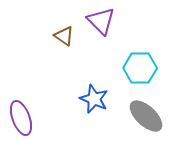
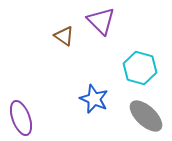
cyan hexagon: rotated 16 degrees clockwise
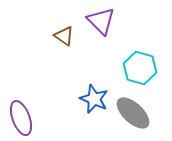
gray ellipse: moved 13 px left, 3 px up
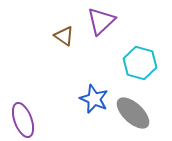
purple triangle: rotated 32 degrees clockwise
cyan hexagon: moved 5 px up
purple ellipse: moved 2 px right, 2 px down
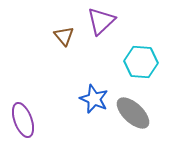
brown triangle: rotated 15 degrees clockwise
cyan hexagon: moved 1 px right, 1 px up; rotated 12 degrees counterclockwise
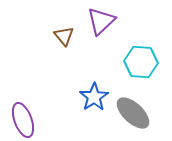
blue star: moved 2 px up; rotated 16 degrees clockwise
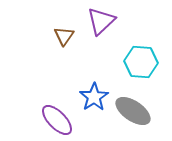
brown triangle: rotated 15 degrees clockwise
gray ellipse: moved 2 px up; rotated 9 degrees counterclockwise
purple ellipse: moved 34 px right; rotated 24 degrees counterclockwise
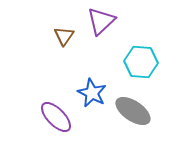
blue star: moved 2 px left, 4 px up; rotated 12 degrees counterclockwise
purple ellipse: moved 1 px left, 3 px up
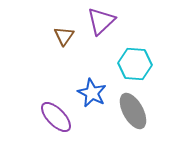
cyan hexagon: moved 6 px left, 2 px down
gray ellipse: rotated 27 degrees clockwise
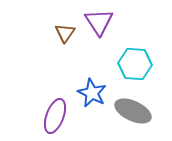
purple triangle: moved 2 px left, 1 px down; rotated 20 degrees counterclockwise
brown triangle: moved 1 px right, 3 px up
gray ellipse: rotated 36 degrees counterclockwise
purple ellipse: moved 1 px left, 1 px up; rotated 64 degrees clockwise
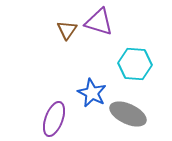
purple triangle: rotated 40 degrees counterclockwise
brown triangle: moved 2 px right, 3 px up
gray ellipse: moved 5 px left, 3 px down
purple ellipse: moved 1 px left, 3 px down
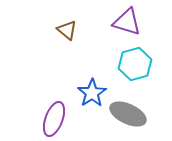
purple triangle: moved 28 px right
brown triangle: rotated 25 degrees counterclockwise
cyan hexagon: rotated 20 degrees counterclockwise
blue star: rotated 12 degrees clockwise
